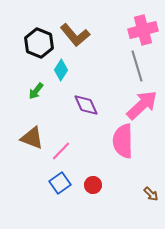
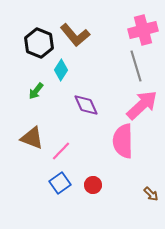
gray line: moved 1 px left
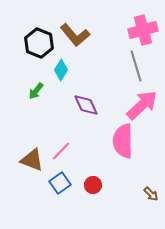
brown triangle: moved 22 px down
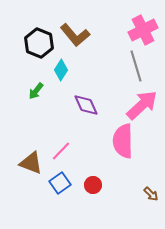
pink cross: rotated 12 degrees counterclockwise
brown triangle: moved 1 px left, 3 px down
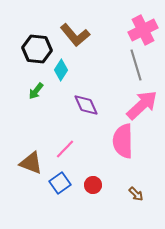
black hexagon: moved 2 px left, 6 px down; rotated 16 degrees counterclockwise
gray line: moved 1 px up
pink line: moved 4 px right, 2 px up
brown arrow: moved 15 px left
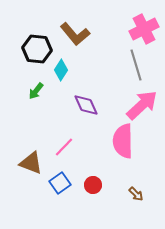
pink cross: moved 1 px right, 1 px up
brown L-shape: moved 1 px up
pink line: moved 1 px left, 2 px up
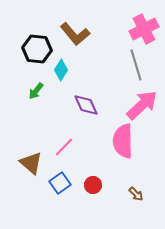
brown triangle: rotated 20 degrees clockwise
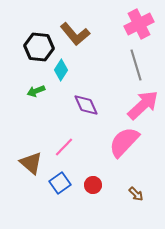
pink cross: moved 5 px left, 5 px up
black hexagon: moved 2 px right, 2 px up
green arrow: rotated 30 degrees clockwise
pink arrow: moved 1 px right
pink semicircle: moved 1 px right, 1 px down; rotated 44 degrees clockwise
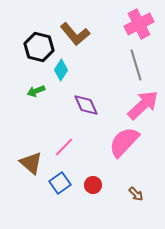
black hexagon: rotated 8 degrees clockwise
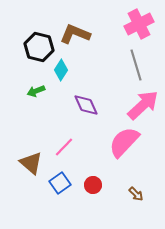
brown L-shape: rotated 152 degrees clockwise
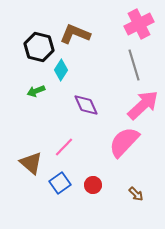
gray line: moved 2 px left
